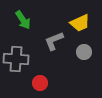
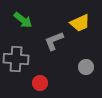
green arrow: rotated 18 degrees counterclockwise
gray circle: moved 2 px right, 15 px down
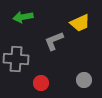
green arrow: moved 3 px up; rotated 132 degrees clockwise
gray circle: moved 2 px left, 13 px down
red circle: moved 1 px right
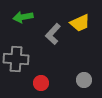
gray L-shape: moved 1 px left, 7 px up; rotated 25 degrees counterclockwise
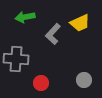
green arrow: moved 2 px right
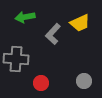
gray circle: moved 1 px down
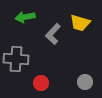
yellow trapezoid: rotated 40 degrees clockwise
gray circle: moved 1 px right, 1 px down
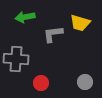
gray L-shape: rotated 40 degrees clockwise
